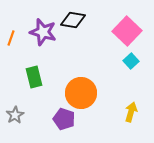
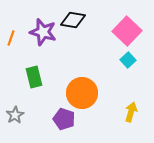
cyan square: moved 3 px left, 1 px up
orange circle: moved 1 px right
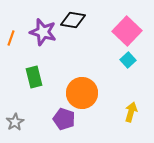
gray star: moved 7 px down
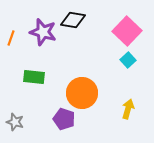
green rectangle: rotated 70 degrees counterclockwise
yellow arrow: moved 3 px left, 3 px up
gray star: rotated 24 degrees counterclockwise
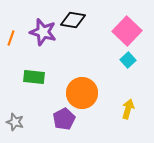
purple pentagon: rotated 25 degrees clockwise
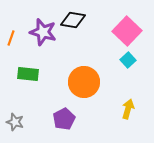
green rectangle: moved 6 px left, 3 px up
orange circle: moved 2 px right, 11 px up
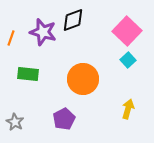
black diamond: rotated 30 degrees counterclockwise
orange circle: moved 1 px left, 3 px up
gray star: rotated 12 degrees clockwise
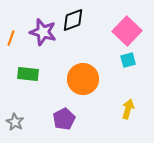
cyan square: rotated 28 degrees clockwise
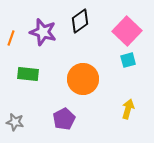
black diamond: moved 7 px right, 1 px down; rotated 15 degrees counterclockwise
gray star: rotated 18 degrees counterclockwise
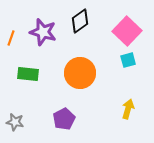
orange circle: moved 3 px left, 6 px up
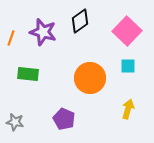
cyan square: moved 6 px down; rotated 14 degrees clockwise
orange circle: moved 10 px right, 5 px down
purple pentagon: rotated 20 degrees counterclockwise
